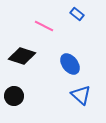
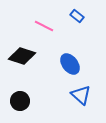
blue rectangle: moved 2 px down
black circle: moved 6 px right, 5 px down
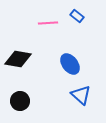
pink line: moved 4 px right, 3 px up; rotated 30 degrees counterclockwise
black diamond: moved 4 px left, 3 px down; rotated 8 degrees counterclockwise
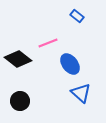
pink line: moved 20 px down; rotated 18 degrees counterclockwise
black diamond: rotated 28 degrees clockwise
blue triangle: moved 2 px up
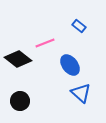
blue rectangle: moved 2 px right, 10 px down
pink line: moved 3 px left
blue ellipse: moved 1 px down
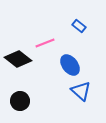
blue triangle: moved 2 px up
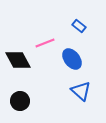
black diamond: moved 1 px down; rotated 24 degrees clockwise
blue ellipse: moved 2 px right, 6 px up
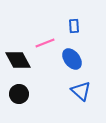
blue rectangle: moved 5 px left; rotated 48 degrees clockwise
black circle: moved 1 px left, 7 px up
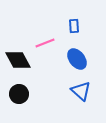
blue ellipse: moved 5 px right
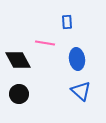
blue rectangle: moved 7 px left, 4 px up
pink line: rotated 30 degrees clockwise
blue ellipse: rotated 30 degrees clockwise
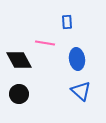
black diamond: moved 1 px right
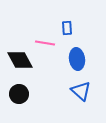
blue rectangle: moved 6 px down
black diamond: moved 1 px right
